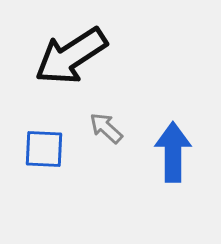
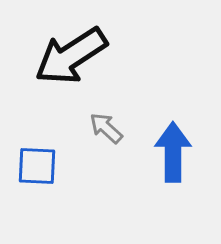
blue square: moved 7 px left, 17 px down
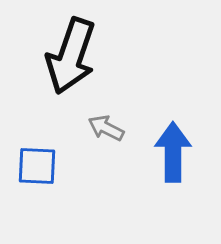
black arrow: rotated 38 degrees counterclockwise
gray arrow: rotated 15 degrees counterclockwise
